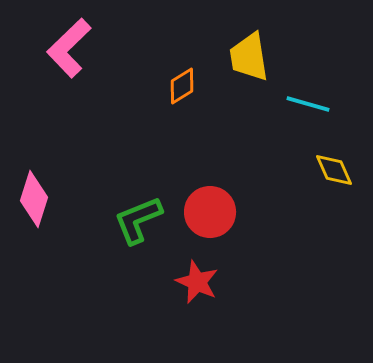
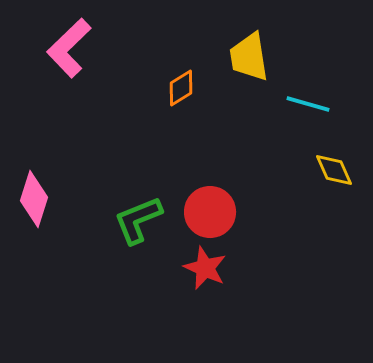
orange diamond: moved 1 px left, 2 px down
red star: moved 8 px right, 14 px up
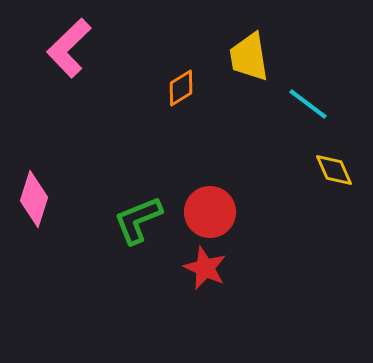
cyan line: rotated 21 degrees clockwise
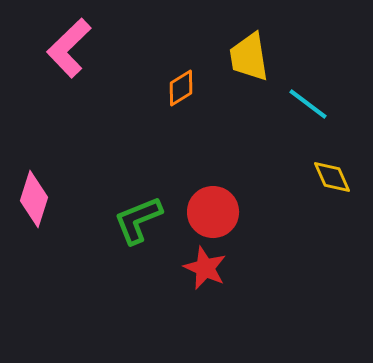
yellow diamond: moved 2 px left, 7 px down
red circle: moved 3 px right
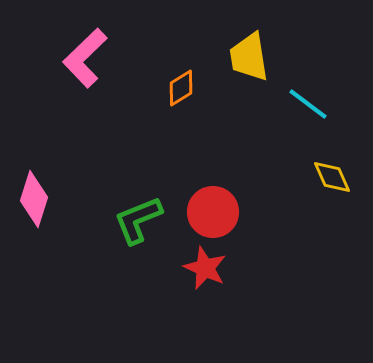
pink L-shape: moved 16 px right, 10 px down
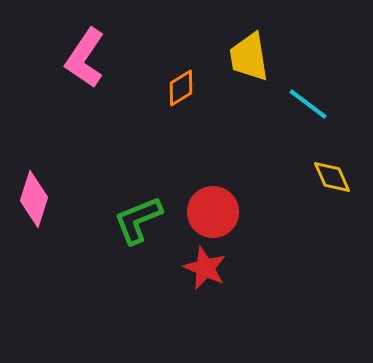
pink L-shape: rotated 12 degrees counterclockwise
